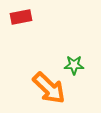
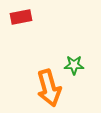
orange arrow: rotated 30 degrees clockwise
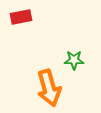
green star: moved 5 px up
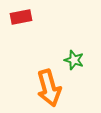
green star: rotated 18 degrees clockwise
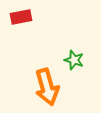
orange arrow: moved 2 px left, 1 px up
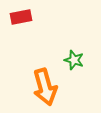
orange arrow: moved 2 px left
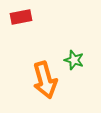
orange arrow: moved 7 px up
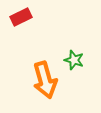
red rectangle: rotated 15 degrees counterclockwise
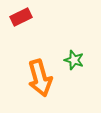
orange arrow: moved 5 px left, 2 px up
